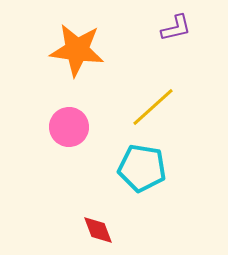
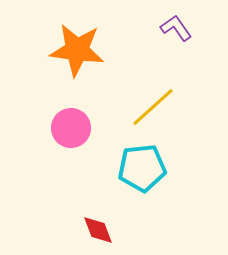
purple L-shape: rotated 112 degrees counterclockwise
pink circle: moved 2 px right, 1 px down
cyan pentagon: rotated 15 degrees counterclockwise
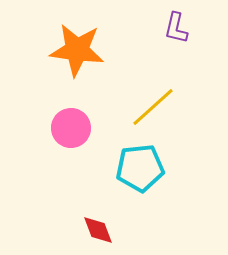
purple L-shape: rotated 132 degrees counterclockwise
cyan pentagon: moved 2 px left
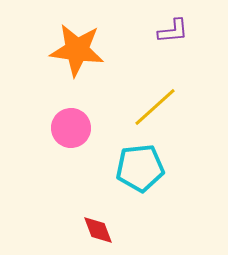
purple L-shape: moved 3 px left, 3 px down; rotated 108 degrees counterclockwise
yellow line: moved 2 px right
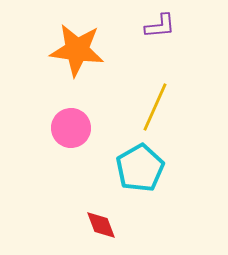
purple L-shape: moved 13 px left, 5 px up
yellow line: rotated 24 degrees counterclockwise
cyan pentagon: rotated 24 degrees counterclockwise
red diamond: moved 3 px right, 5 px up
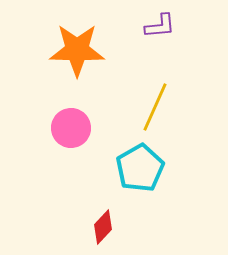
orange star: rotated 6 degrees counterclockwise
red diamond: moved 2 px right, 2 px down; rotated 64 degrees clockwise
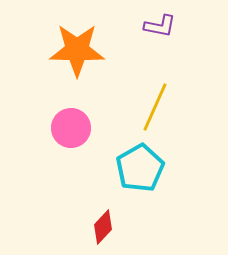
purple L-shape: rotated 16 degrees clockwise
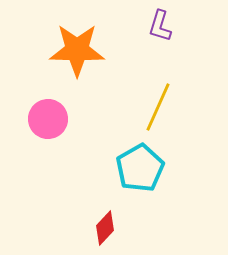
purple L-shape: rotated 96 degrees clockwise
yellow line: moved 3 px right
pink circle: moved 23 px left, 9 px up
red diamond: moved 2 px right, 1 px down
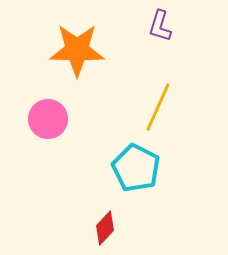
cyan pentagon: moved 4 px left; rotated 15 degrees counterclockwise
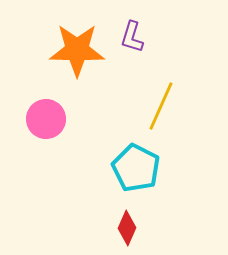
purple L-shape: moved 28 px left, 11 px down
yellow line: moved 3 px right, 1 px up
pink circle: moved 2 px left
red diamond: moved 22 px right; rotated 20 degrees counterclockwise
